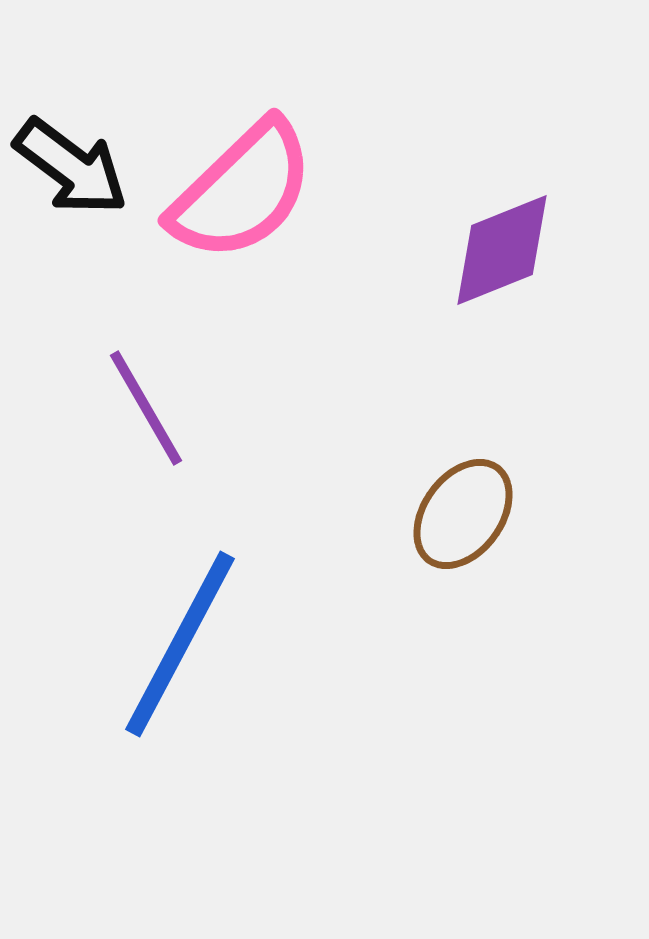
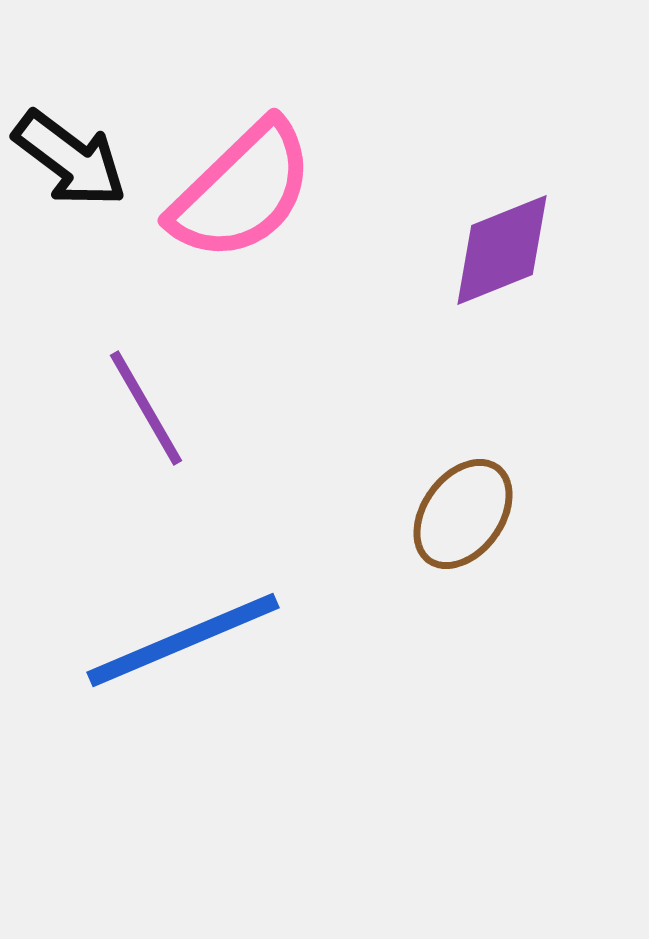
black arrow: moved 1 px left, 8 px up
blue line: moved 3 px right, 4 px up; rotated 39 degrees clockwise
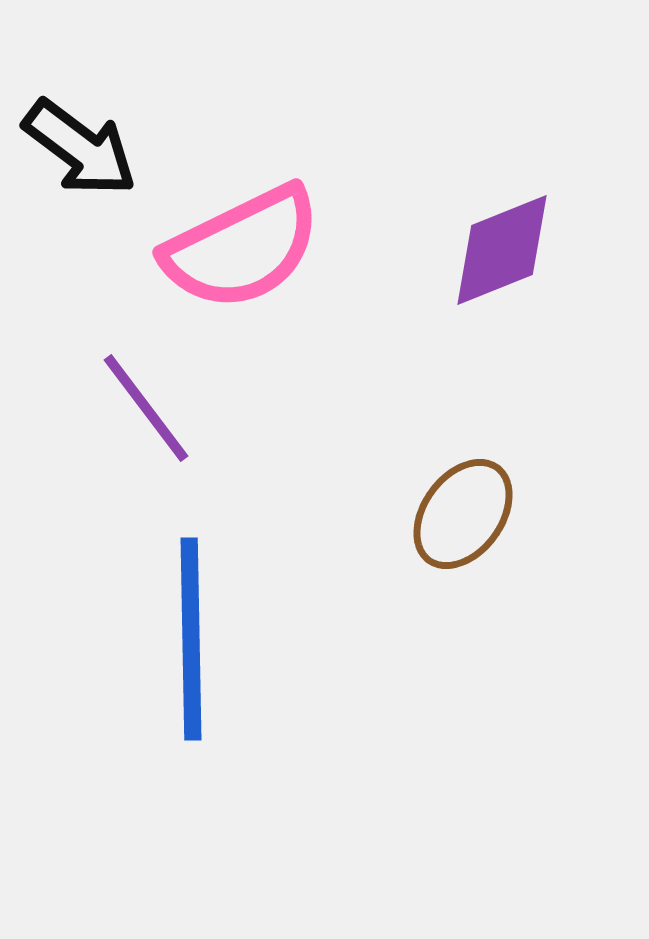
black arrow: moved 10 px right, 11 px up
pink semicircle: moved 57 px down; rotated 18 degrees clockwise
purple line: rotated 7 degrees counterclockwise
blue line: moved 8 px right, 1 px up; rotated 68 degrees counterclockwise
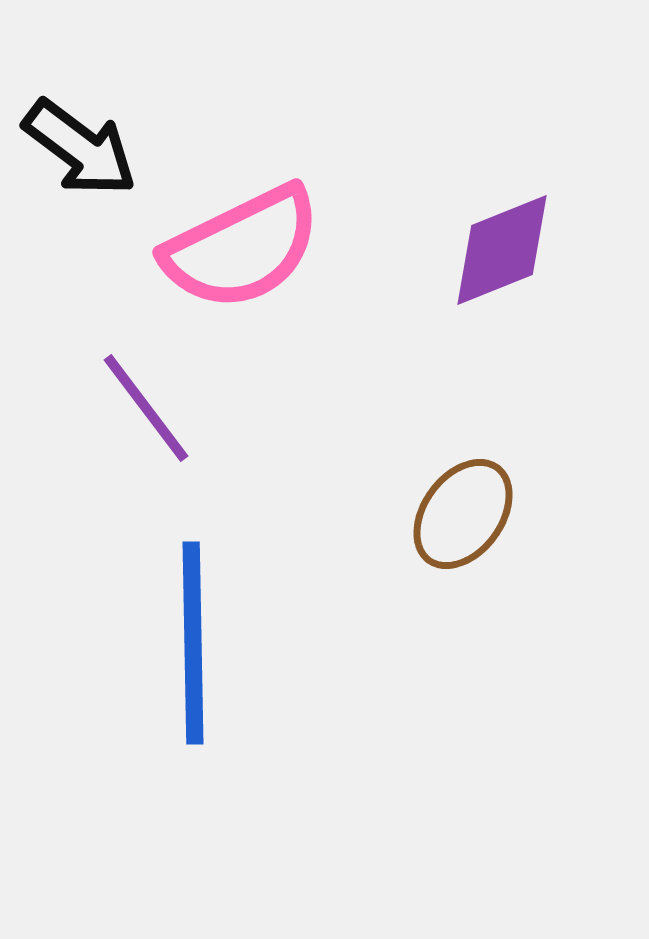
blue line: moved 2 px right, 4 px down
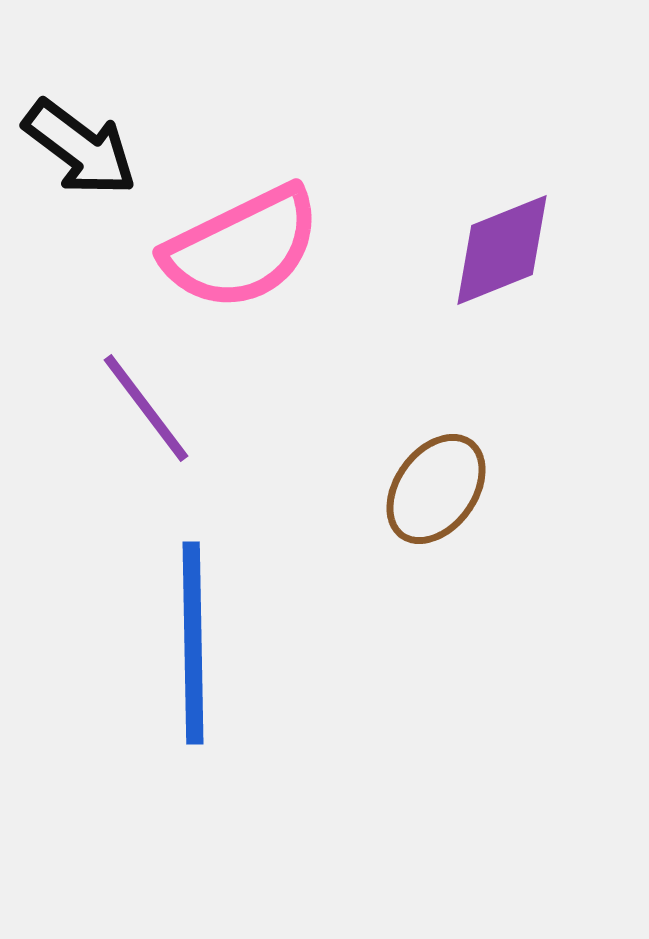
brown ellipse: moved 27 px left, 25 px up
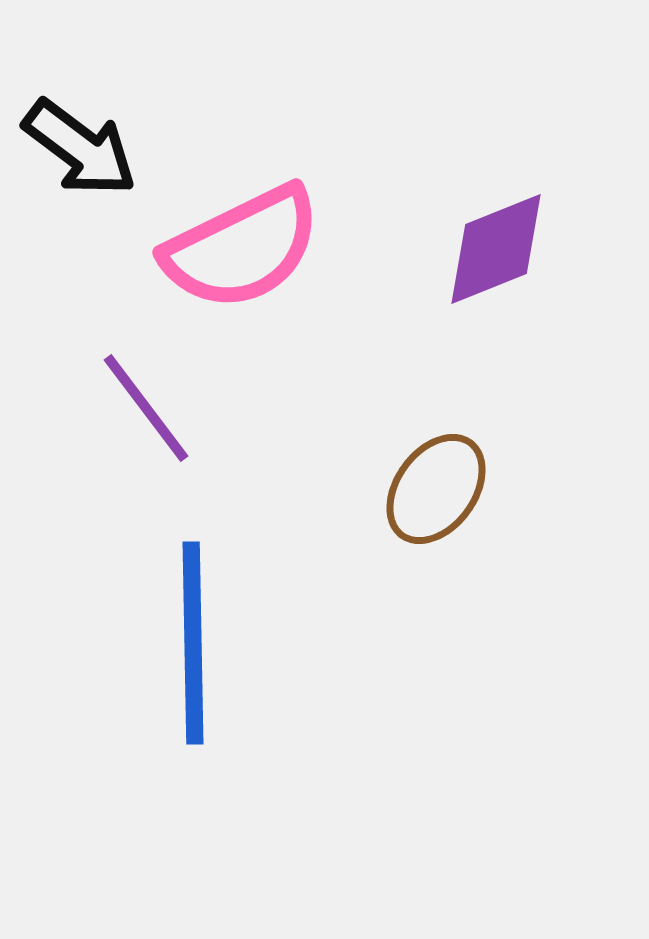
purple diamond: moved 6 px left, 1 px up
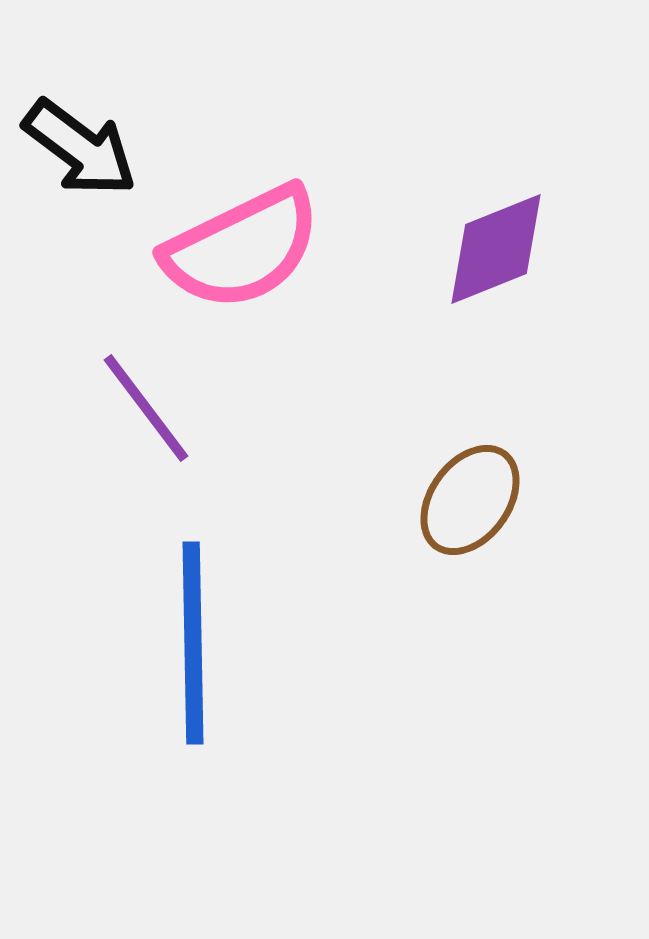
brown ellipse: moved 34 px right, 11 px down
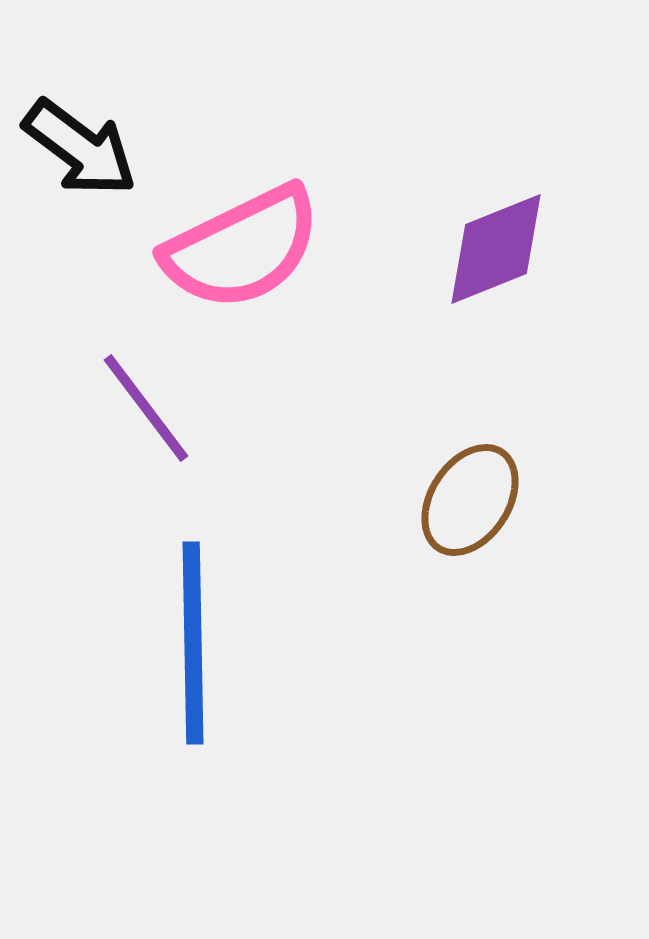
brown ellipse: rotated 3 degrees counterclockwise
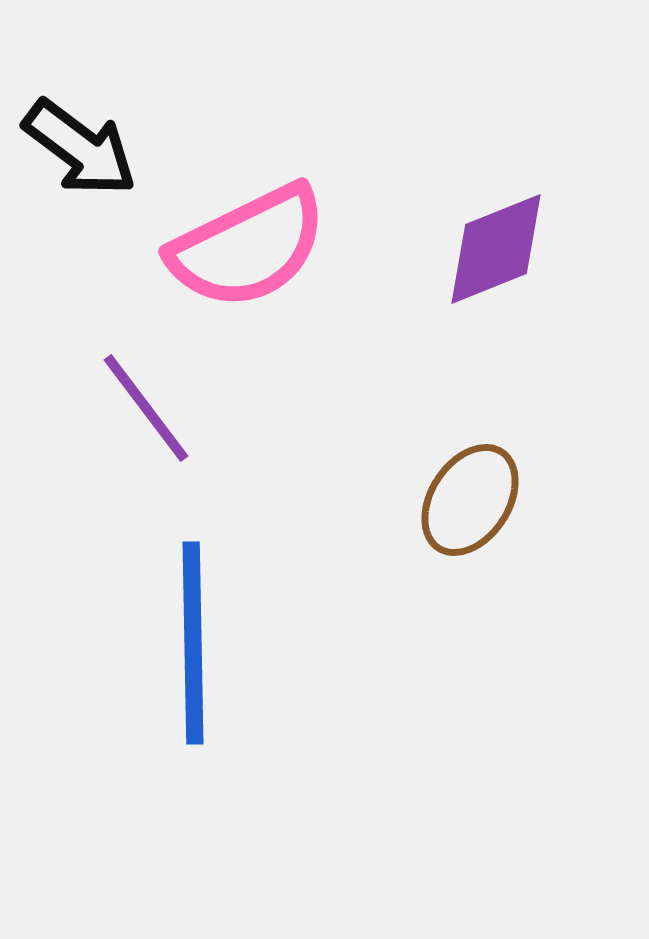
pink semicircle: moved 6 px right, 1 px up
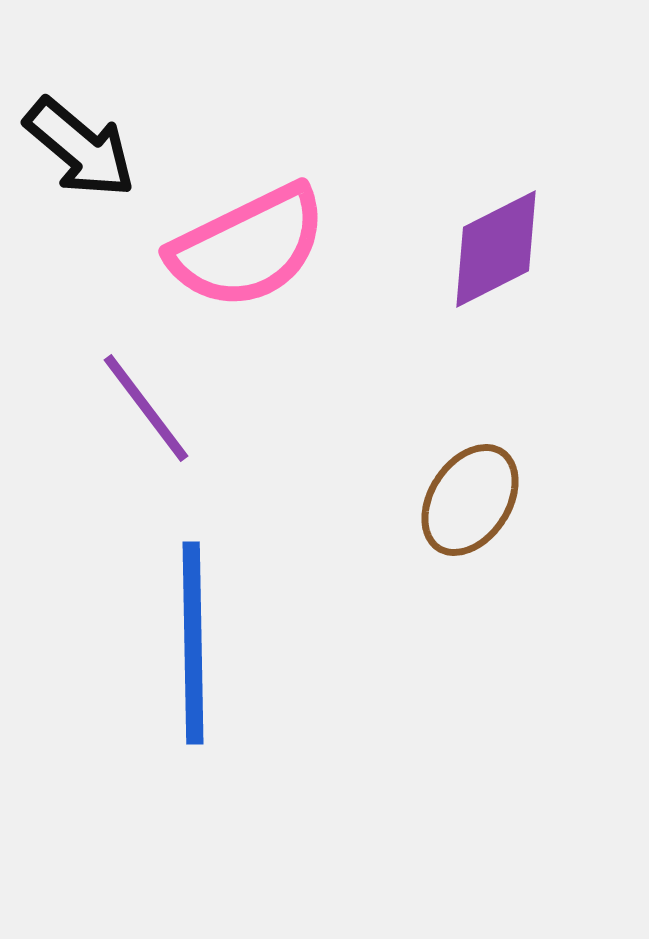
black arrow: rotated 3 degrees clockwise
purple diamond: rotated 5 degrees counterclockwise
